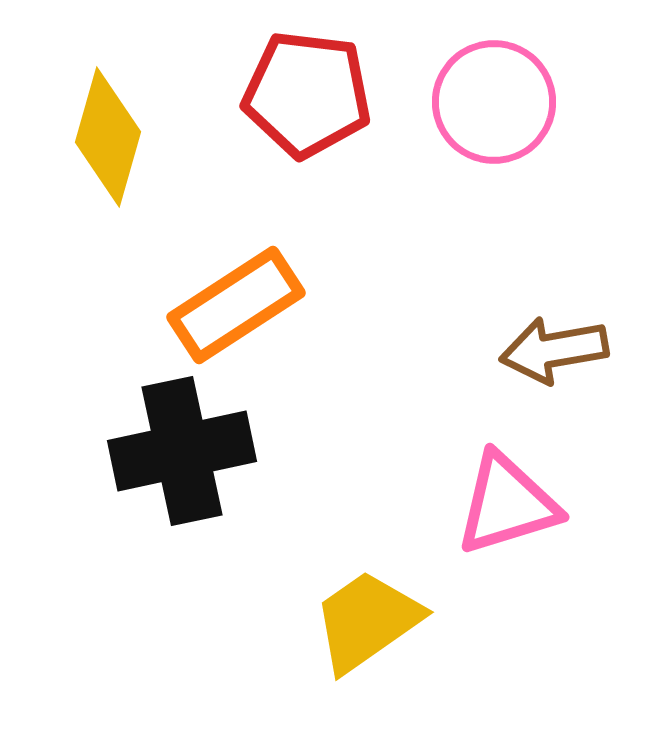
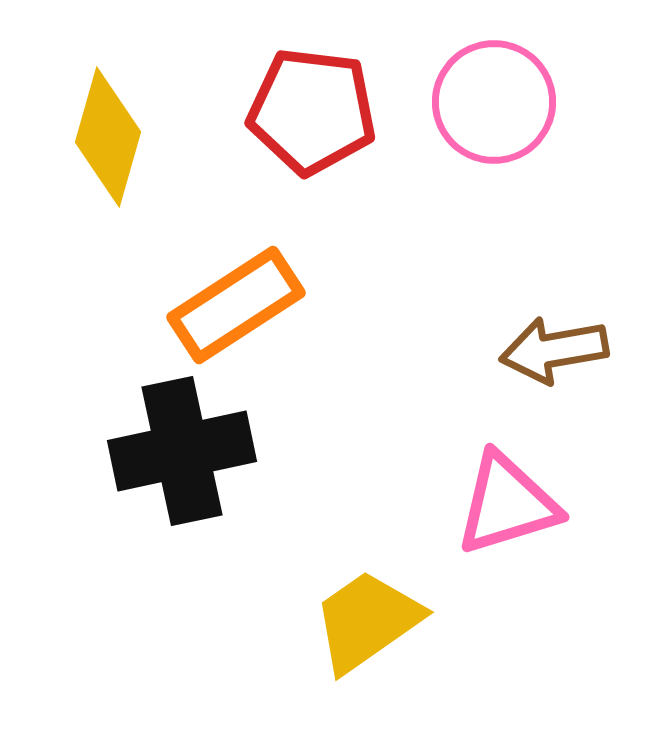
red pentagon: moved 5 px right, 17 px down
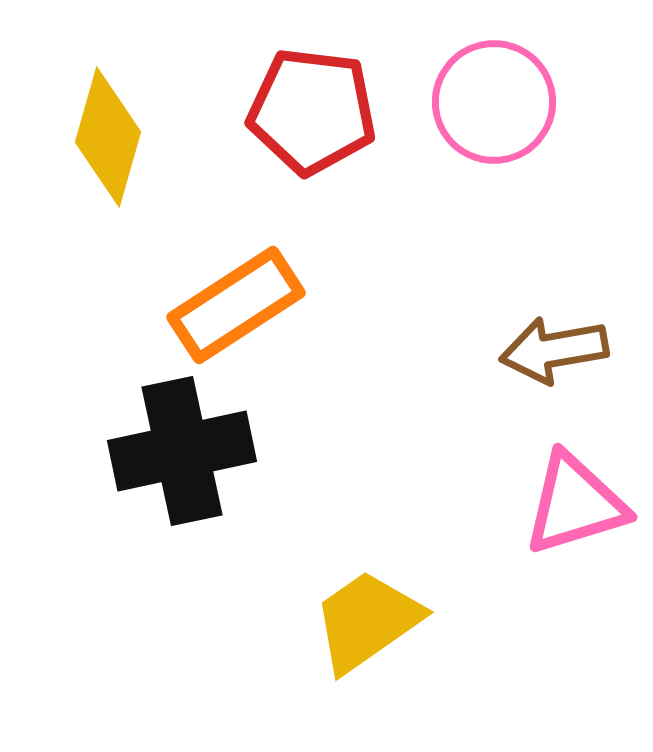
pink triangle: moved 68 px right
